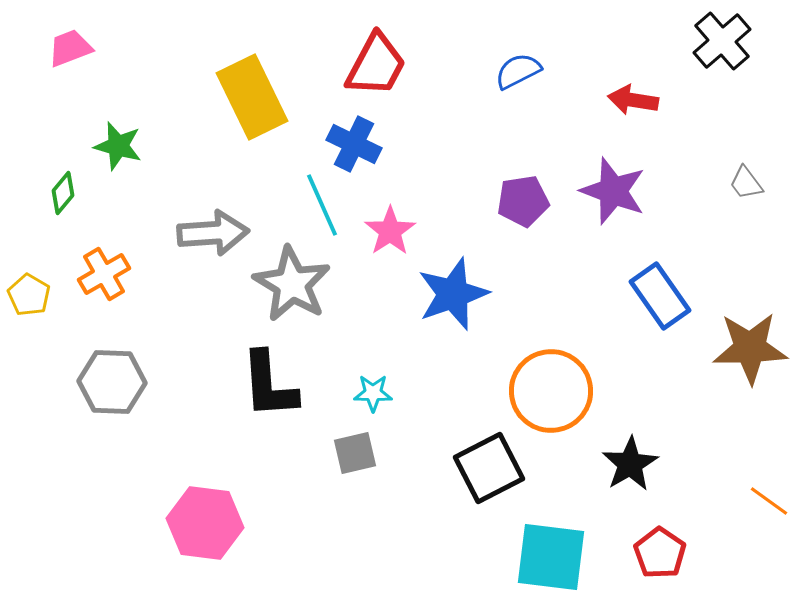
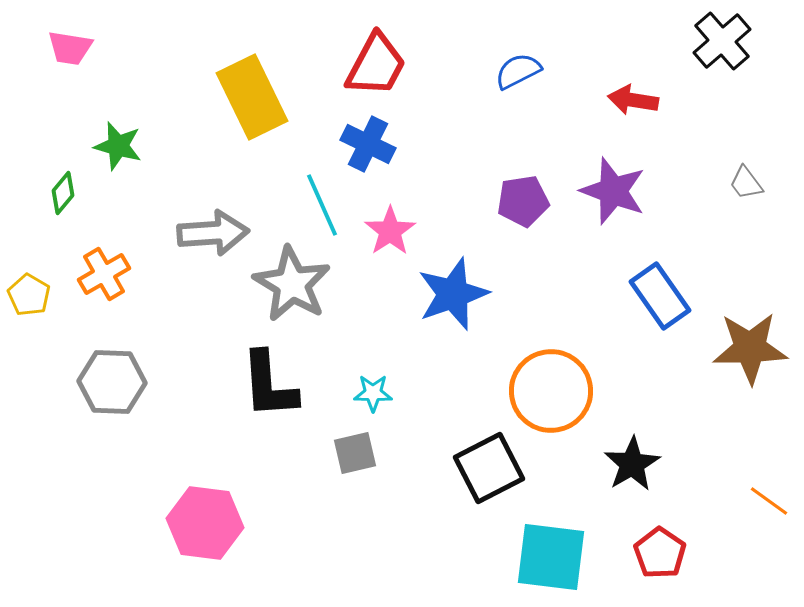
pink trapezoid: rotated 150 degrees counterclockwise
blue cross: moved 14 px right
black star: moved 2 px right
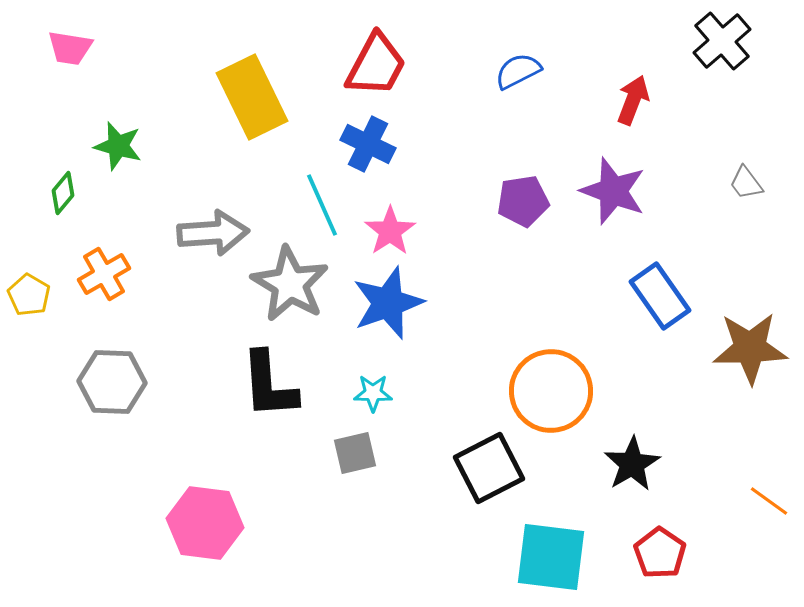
red arrow: rotated 102 degrees clockwise
gray star: moved 2 px left
blue star: moved 65 px left, 9 px down
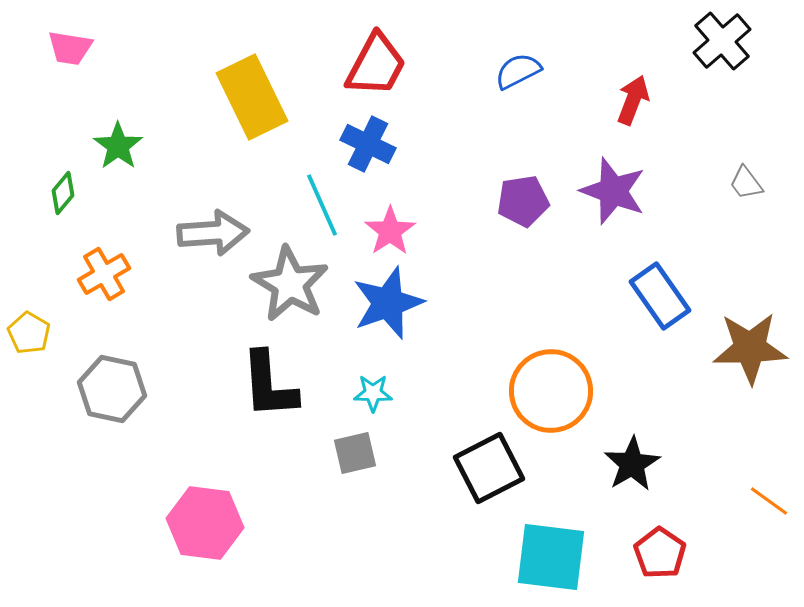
green star: rotated 21 degrees clockwise
yellow pentagon: moved 38 px down
gray hexagon: moved 7 px down; rotated 10 degrees clockwise
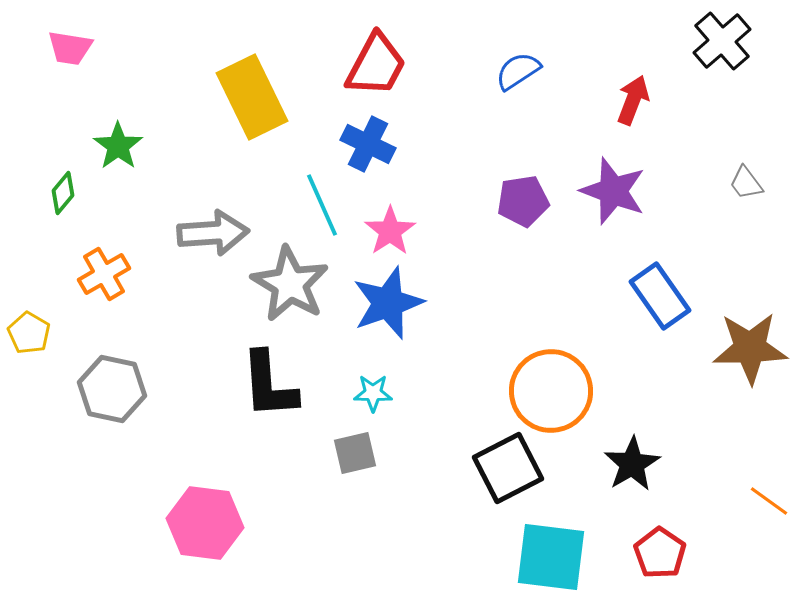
blue semicircle: rotated 6 degrees counterclockwise
black square: moved 19 px right
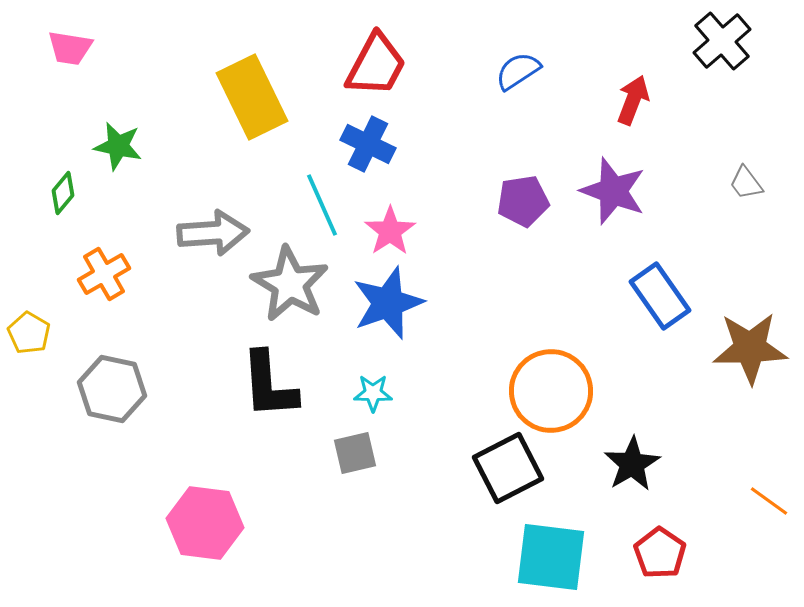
green star: rotated 24 degrees counterclockwise
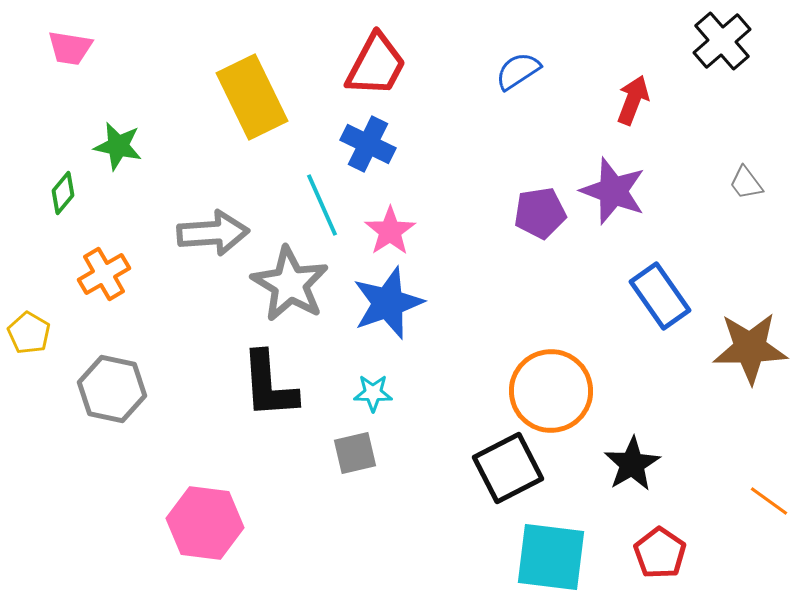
purple pentagon: moved 17 px right, 12 px down
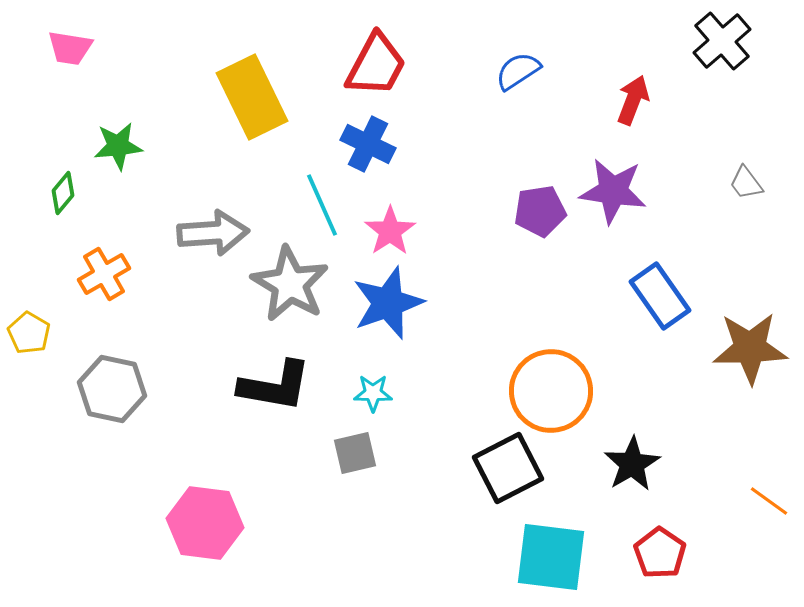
green star: rotated 18 degrees counterclockwise
purple star: rotated 12 degrees counterclockwise
purple pentagon: moved 2 px up
black L-shape: moved 6 px right, 1 px down; rotated 76 degrees counterclockwise
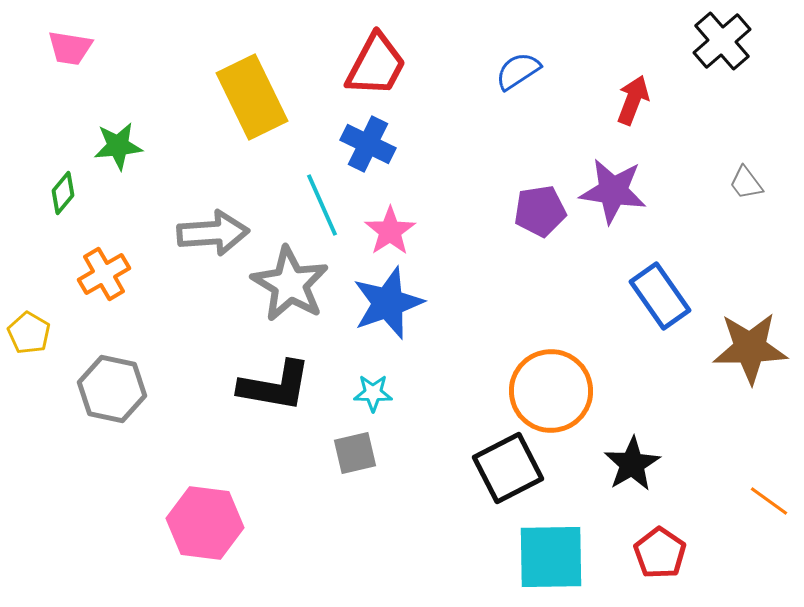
cyan square: rotated 8 degrees counterclockwise
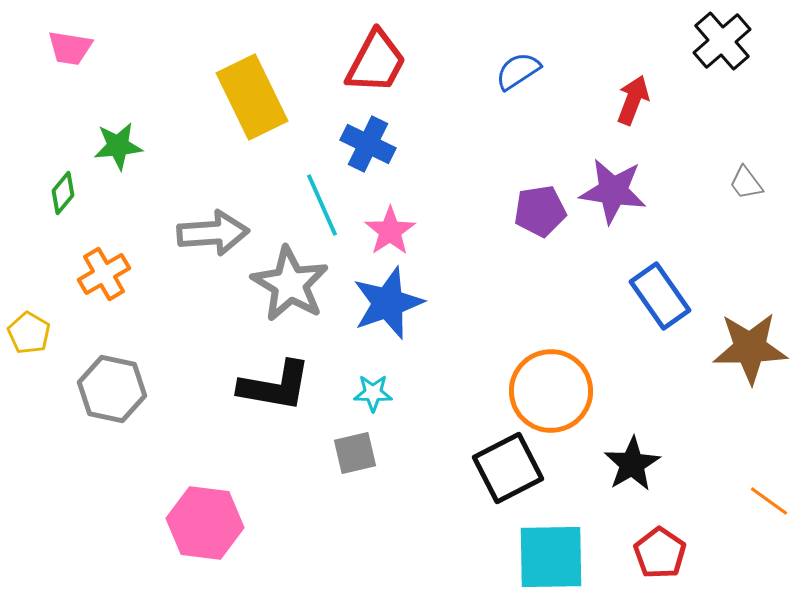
red trapezoid: moved 3 px up
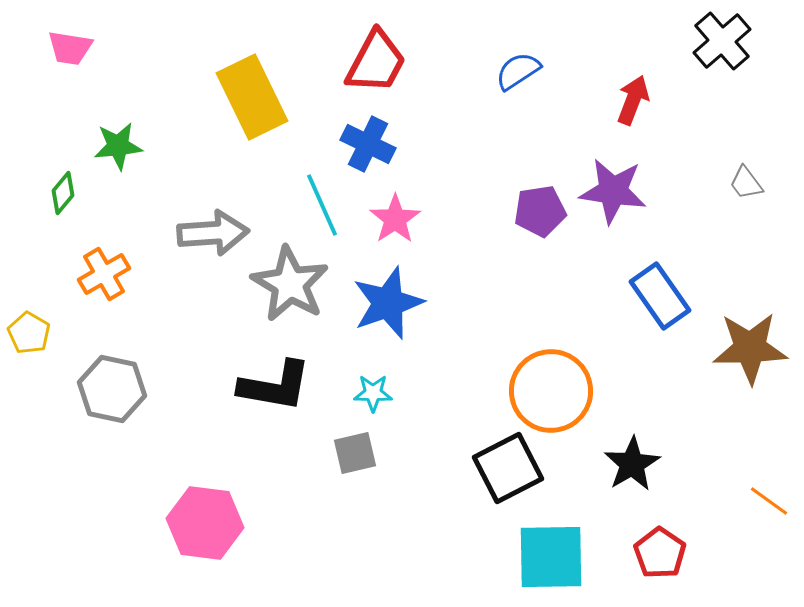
pink star: moved 5 px right, 12 px up
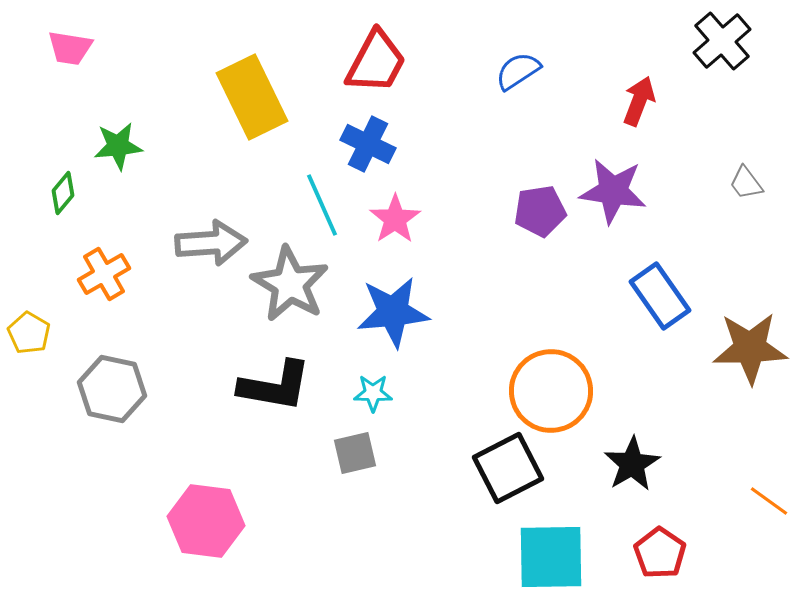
red arrow: moved 6 px right, 1 px down
gray arrow: moved 2 px left, 10 px down
blue star: moved 5 px right, 9 px down; rotated 14 degrees clockwise
pink hexagon: moved 1 px right, 2 px up
